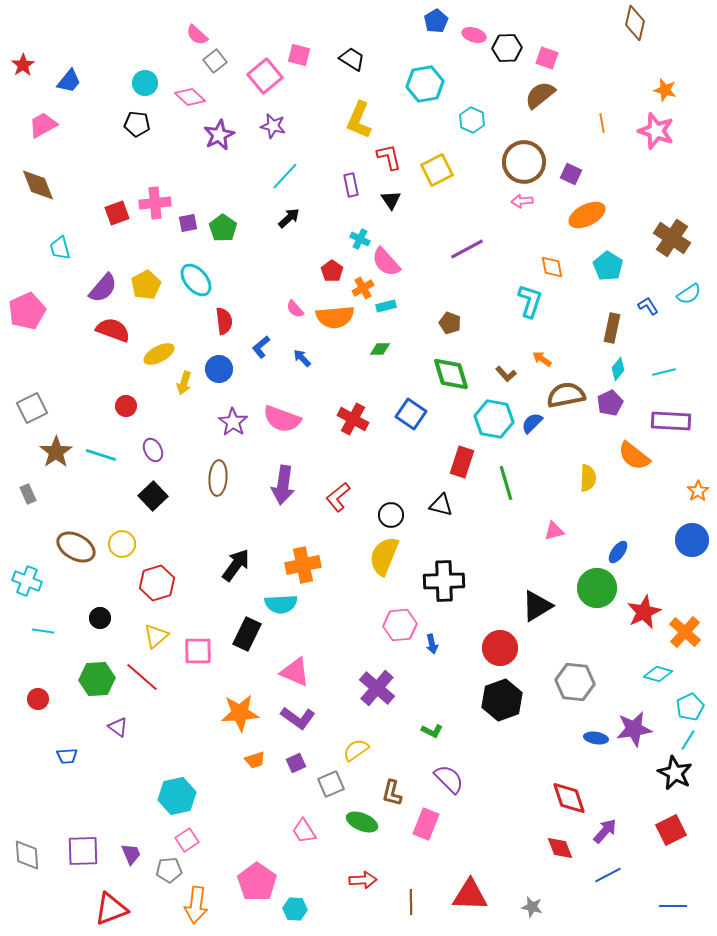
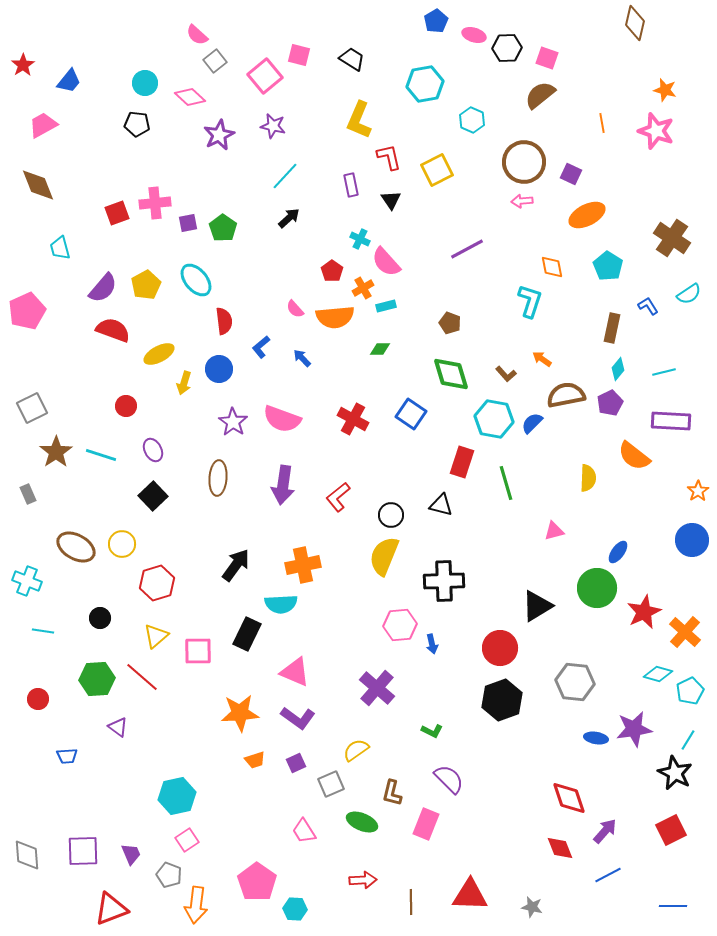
cyan pentagon at (690, 707): moved 16 px up
gray pentagon at (169, 870): moved 5 px down; rotated 25 degrees clockwise
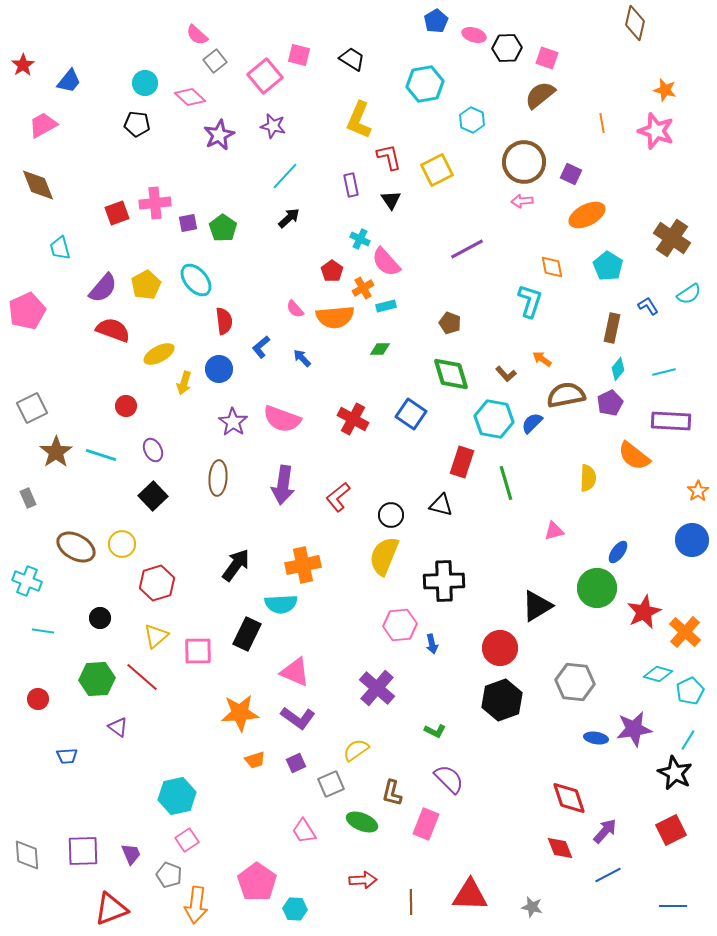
gray rectangle at (28, 494): moved 4 px down
green L-shape at (432, 731): moved 3 px right
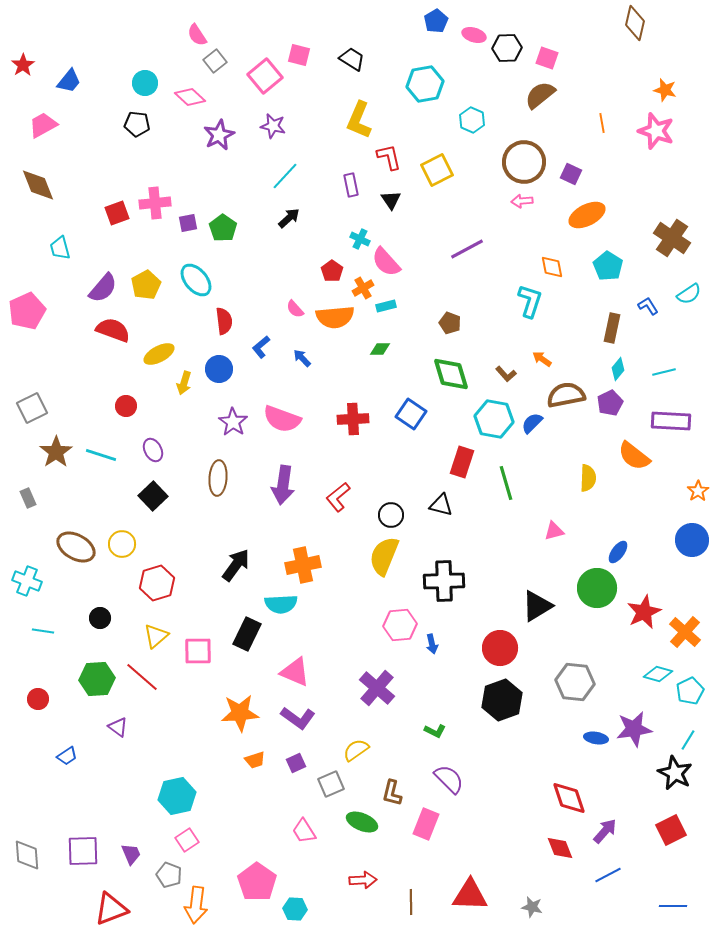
pink semicircle at (197, 35): rotated 15 degrees clockwise
red cross at (353, 419): rotated 32 degrees counterclockwise
blue trapezoid at (67, 756): rotated 30 degrees counterclockwise
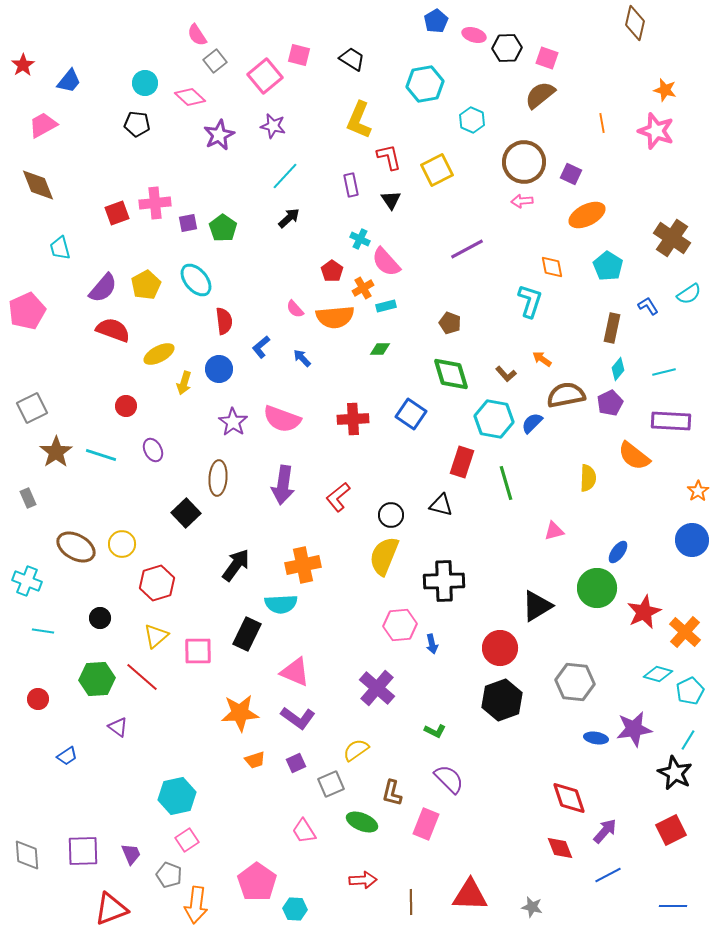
black square at (153, 496): moved 33 px right, 17 px down
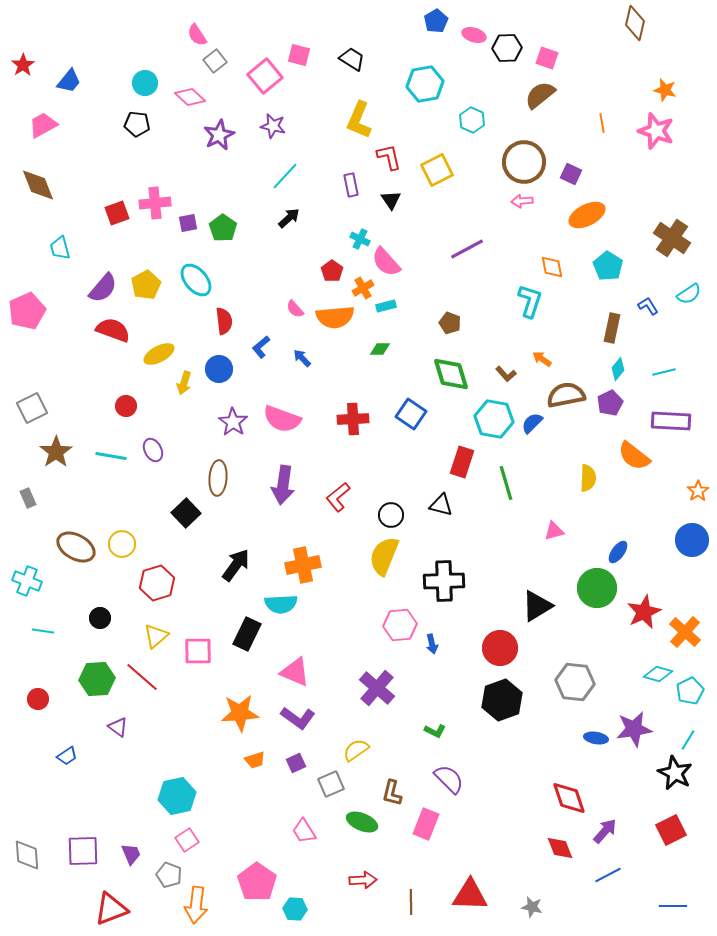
cyan line at (101, 455): moved 10 px right, 1 px down; rotated 8 degrees counterclockwise
